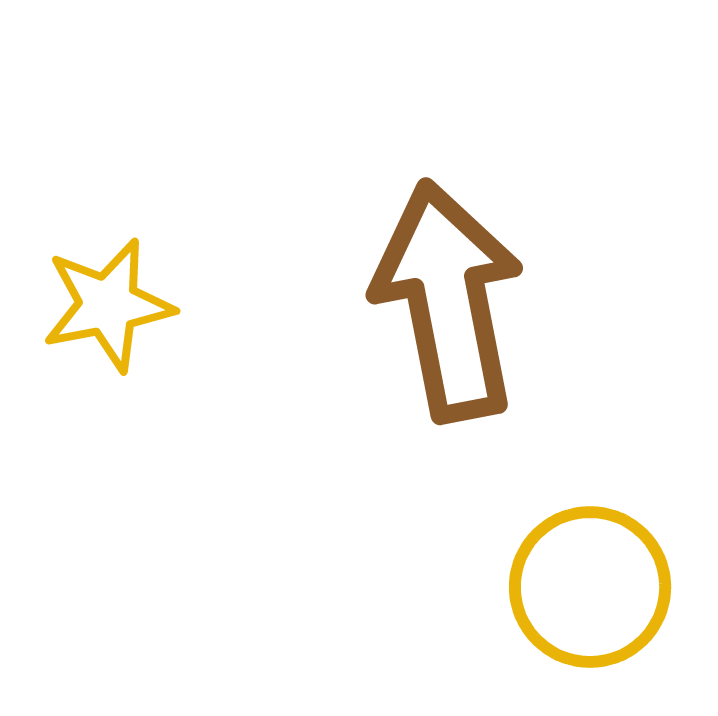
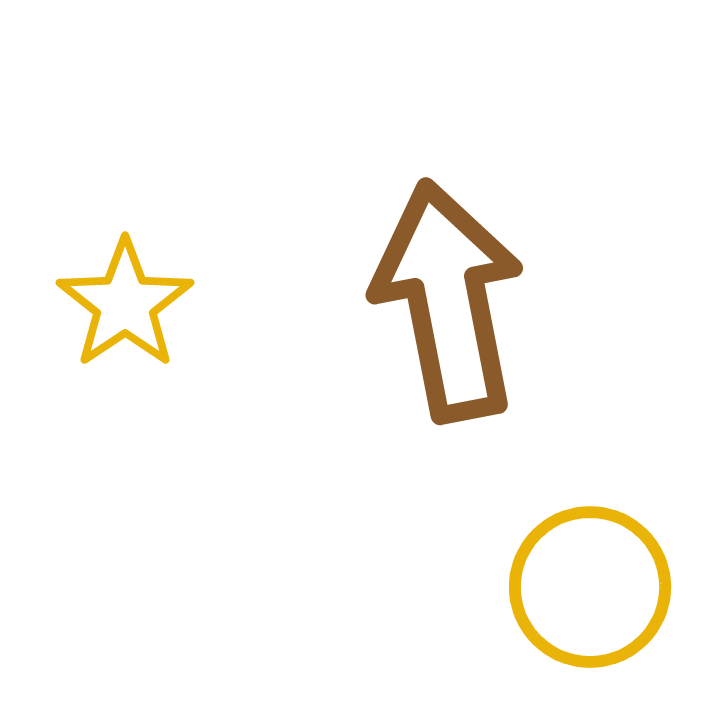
yellow star: moved 17 px right, 1 px up; rotated 23 degrees counterclockwise
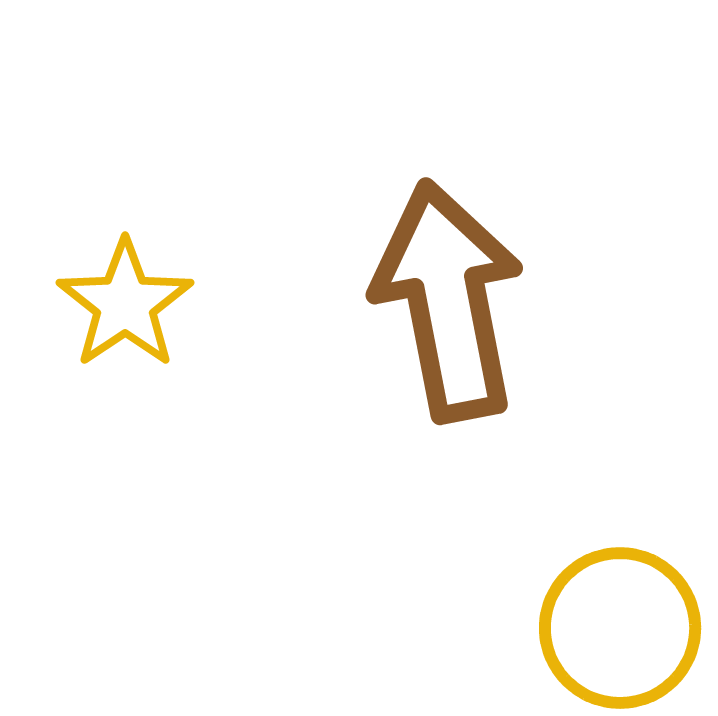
yellow circle: moved 30 px right, 41 px down
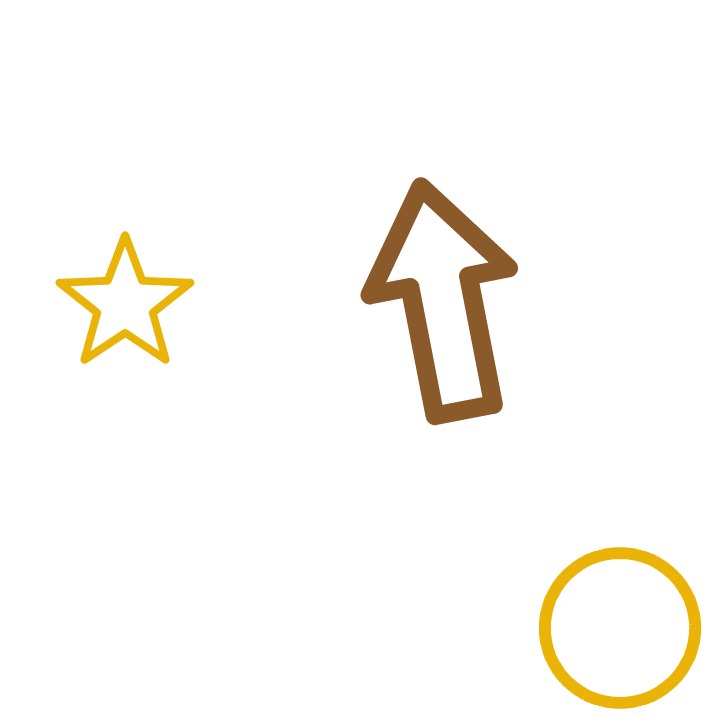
brown arrow: moved 5 px left
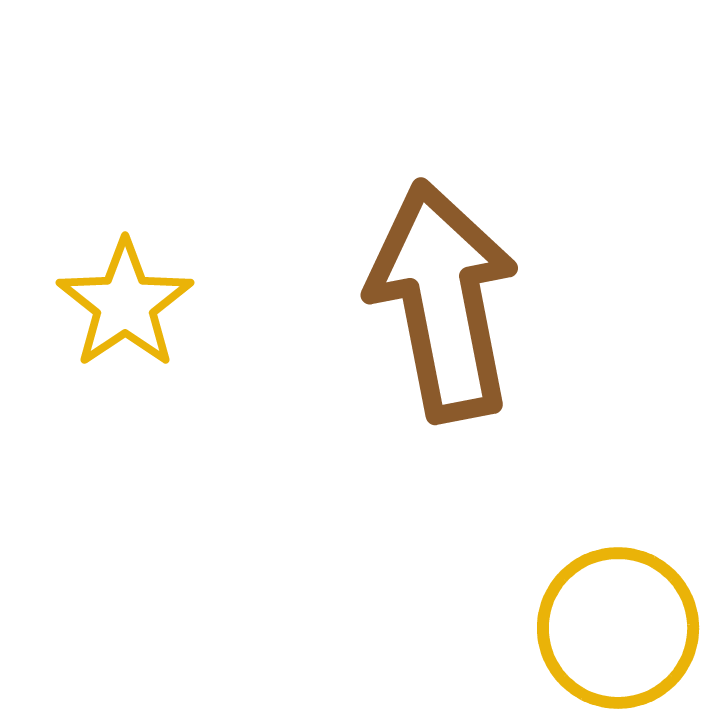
yellow circle: moved 2 px left
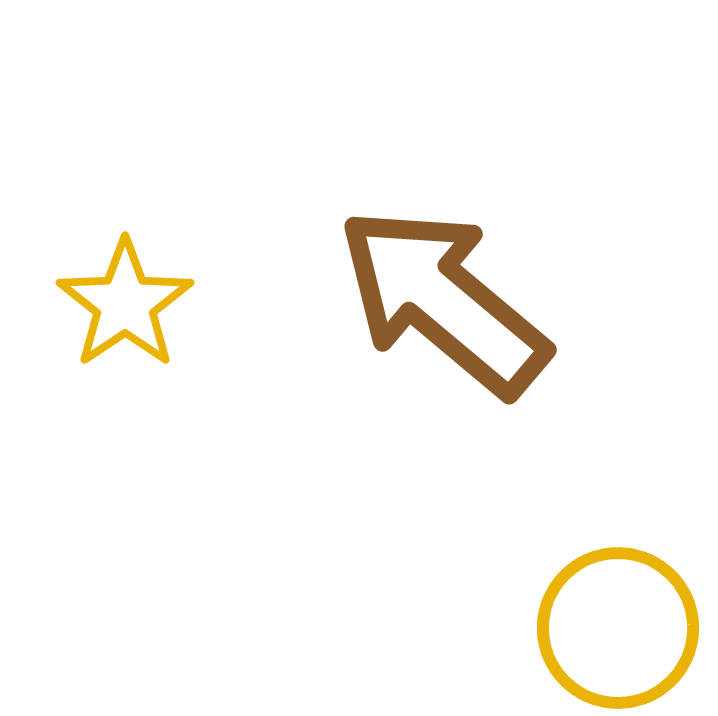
brown arrow: rotated 39 degrees counterclockwise
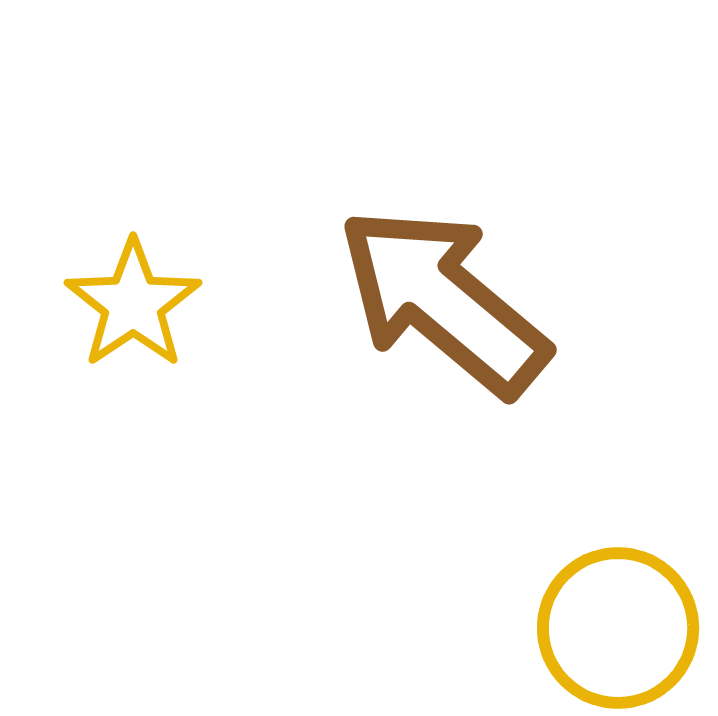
yellow star: moved 8 px right
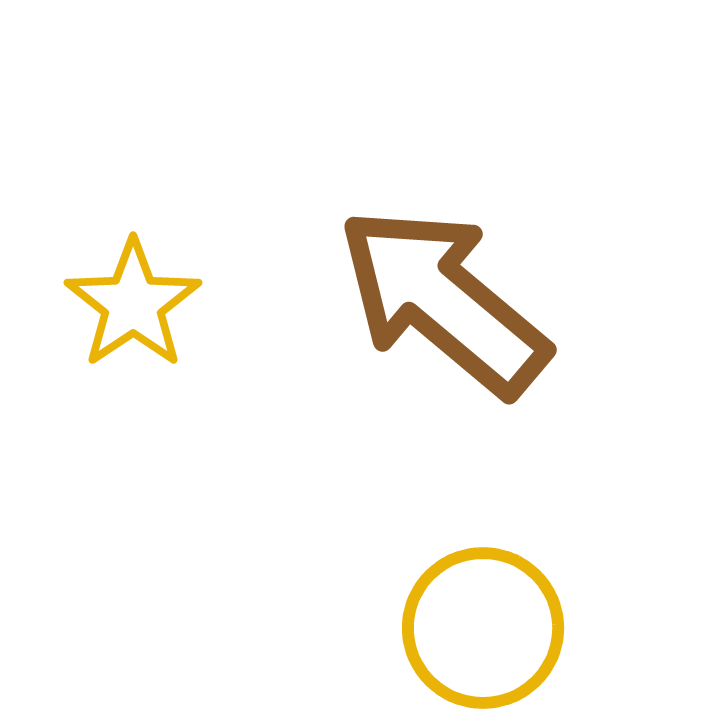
yellow circle: moved 135 px left
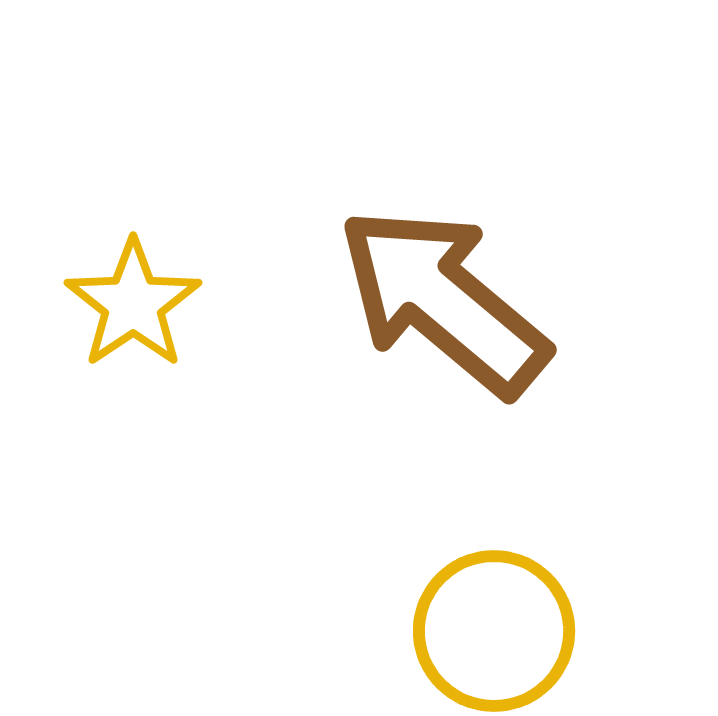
yellow circle: moved 11 px right, 3 px down
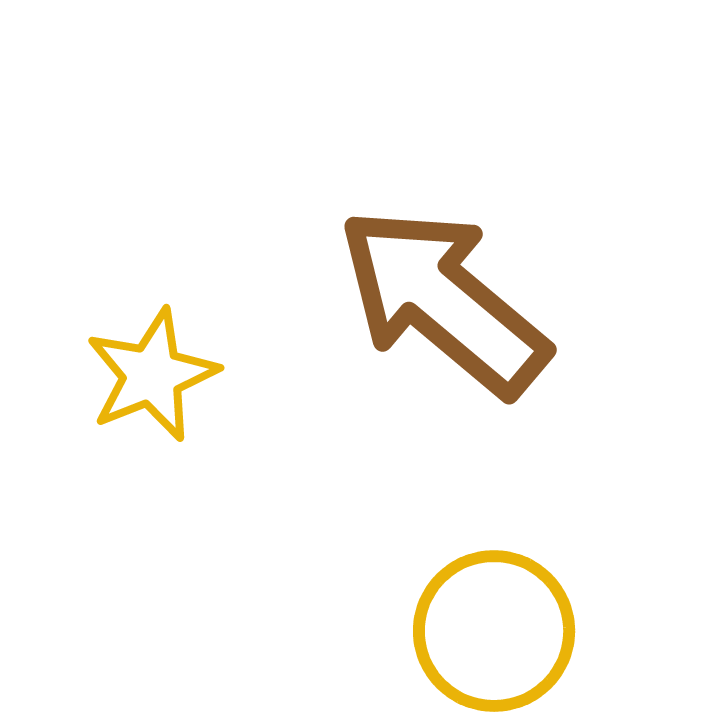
yellow star: moved 19 px right, 71 px down; rotated 12 degrees clockwise
